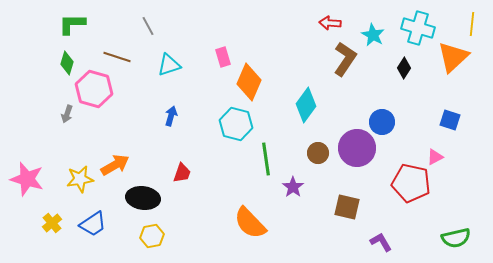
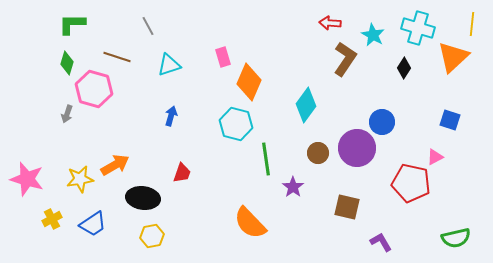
yellow cross: moved 4 px up; rotated 12 degrees clockwise
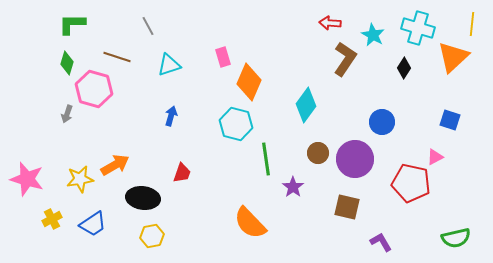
purple circle: moved 2 px left, 11 px down
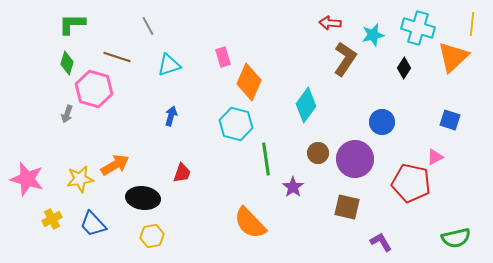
cyan star: rotated 30 degrees clockwise
blue trapezoid: rotated 80 degrees clockwise
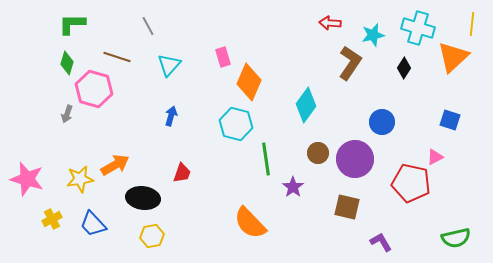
brown L-shape: moved 5 px right, 4 px down
cyan triangle: rotated 30 degrees counterclockwise
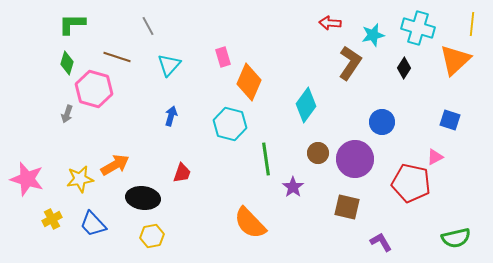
orange triangle: moved 2 px right, 3 px down
cyan hexagon: moved 6 px left
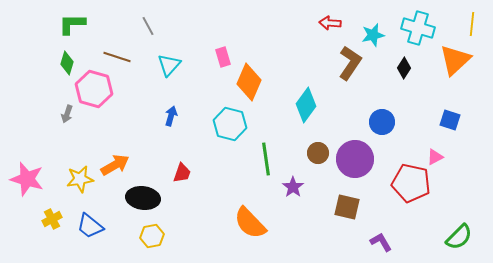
blue trapezoid: moved 3 px left, 2 px down; rotated 8 degrees counterclockwise
green semicircle: moved 3 px right, 1 px up; rotated 32 degrees counterclockwise
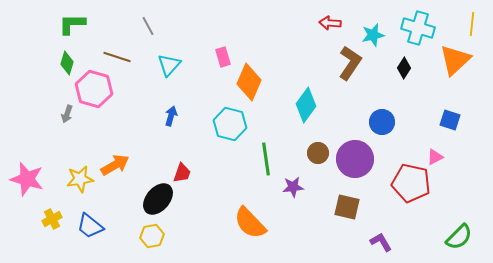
purple star: rotated 30 degrees clockwise
black ellipse: moved 15 px right, 1 px down; rotated 56 degrees counterclockwise
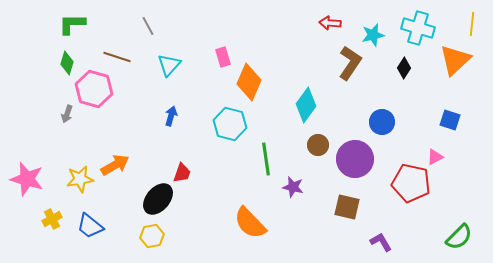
brown circle: moved 8 px up
purple star: rotated 20 degrees clockwise
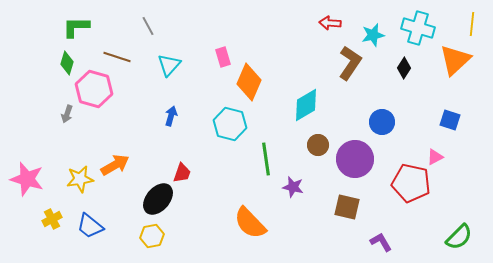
green L-shape: moved 4 px right, 3 px down
cyan diamond: rotated 24 degrees clockwise
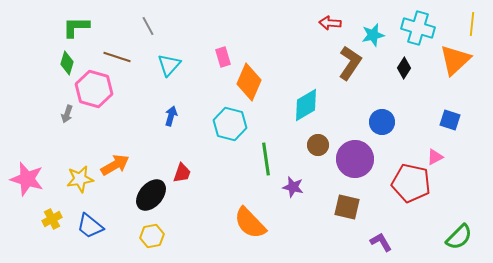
black ellipse: moved 7 px left, 4 px up
